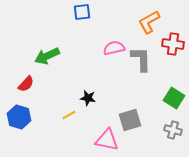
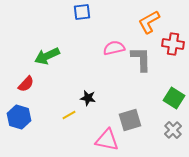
gray cross: rotated 30 degrees clockwise
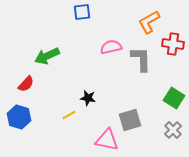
pink semicircle: moved 3 px left, 1 px up
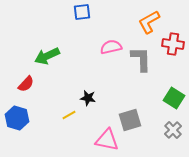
blue hexagon: moved 2 px left, 1 px down
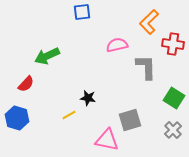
orange L-shape: rotated 15 degrees counterclockwise
pink semicircle: moved 6 px right, 2 px up
gray L-shape: moved 5 px right, 8 px down
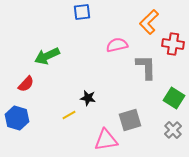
pink triangle: moved 1 px left; rotated 20 degrees counterclockwise
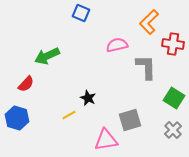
blue square: moved 1 px left, 1 px down; rotated 30 degrees clockwise
black star: rotated 14 degrees clockwise
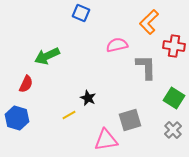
red cross: moved 1 px right, 2 px down
red semicircle: rotated 18 degrees counterclockwise
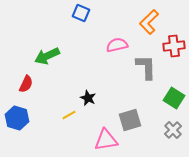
red cross: rotated 15 degrees counterclockwise
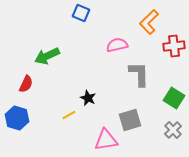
gray L-shape: moved 7 px left, 7 px down
